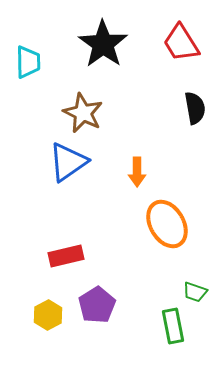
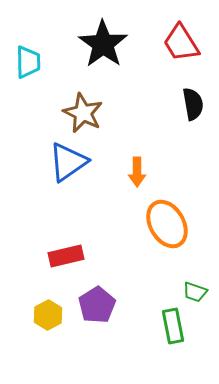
black semicircle: moved 2 px left, 4 px up
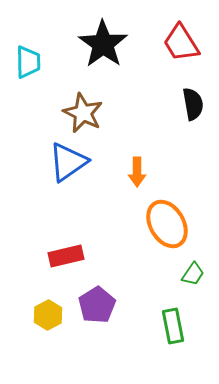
green trapezoid: moved 2 px left, 18 px up; rotated 75 degrees counterclockwise
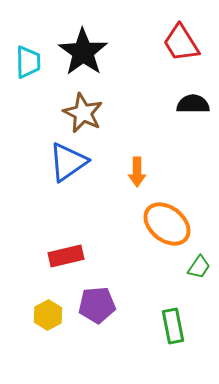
black star: moved 20 px left, 8 px down
black semicircle: rotated 80 degrees counterclockwise
orange ellipse: rotated 21 degrees counterclockwise
green trapezoid: moved 6 px right, 7 px up
purple pentagon: rotated 27 degrees clockwise
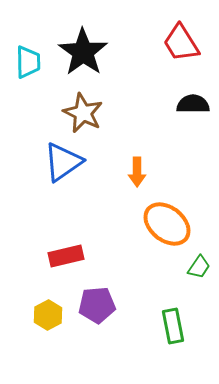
blue triangle: moved 5 px left
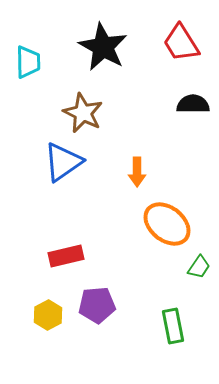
black star: moved 20 px right, 5 px up; rotated 6 degrees counterclockwise
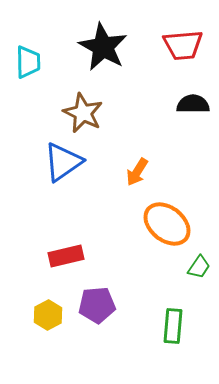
red trapezoid: moved 2 px right, 2 px down; rotated 63 degrees counterclockwise
orange arrow: rotated 32 degrees clockwise
green rectangle: rotated 16 degrees clockwise
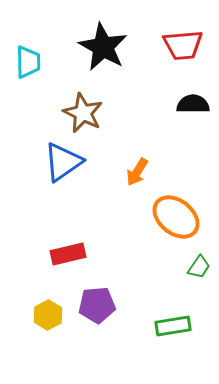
orange ellipse: moved 9 px right, 7 px up
red rectangle: moved 2 px right, 2 px up
green rectangle: rotated 76 degrees clockwise
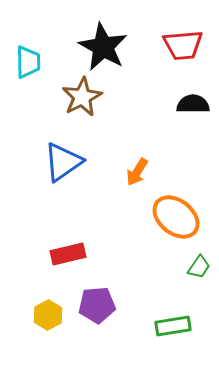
brown star: moved 1 px left, 16 px up; rotated 18 degrees clockwise
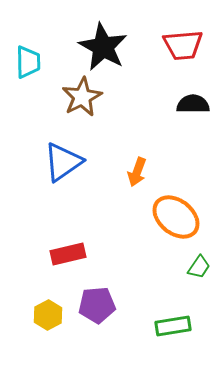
orange arrow: rotated 12 degrees counterclockwise
